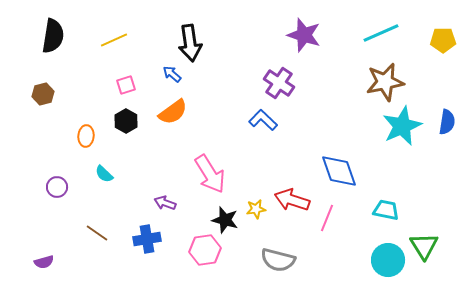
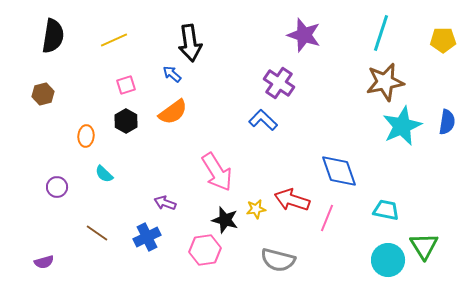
cyan line: rotated 48 degrees counterclockwise
pink arrow: moved 7 px right, 2 px up
blue cross: moved 2 px up; rotated 16 degrees counterclockwise
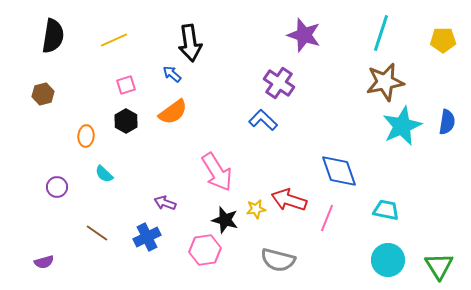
red arrow: moved 3 px left
green triangle: moved 15 px right, 20 px down
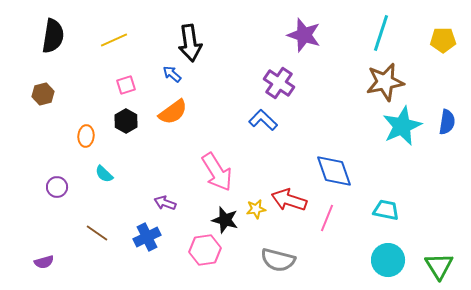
blue diamond: moved 5 px left
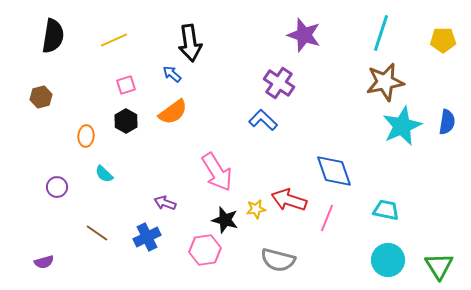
brown hexagon: moved 2 px left, 3 px down
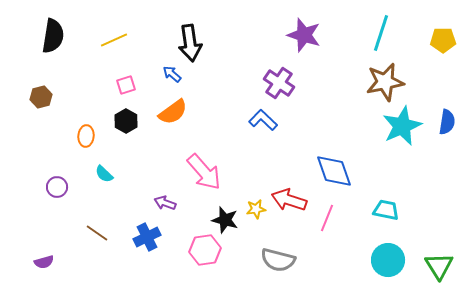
pink arrow: moved 13 px left; rotated 9 degrees counterclockwise
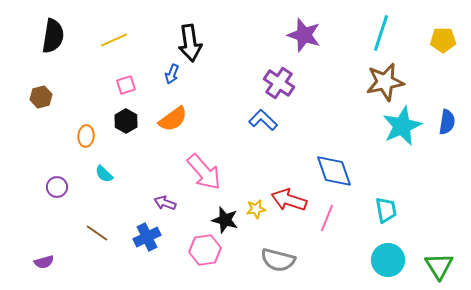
blue arrow: rotated 108 degrees counterclockwise
orange semicircle: moved 7 px down
cyan trapezoid: rotated 68 degrees clockwise
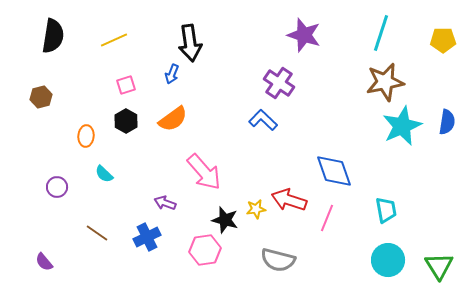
purple semicircle: rotated 66 degrees clockwise
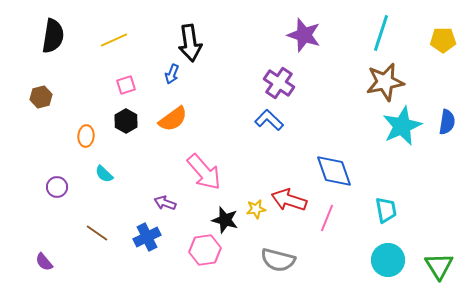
blue L-shape: moved 6 px right
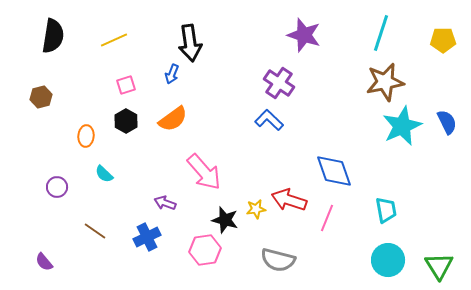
blue semicircle: rotated 35 degrees counterclockwise
brown line: moved 2 px left, 2 px up
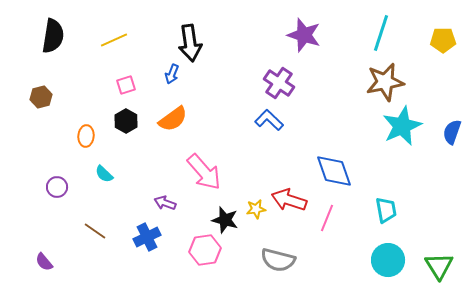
blue semicircle: moved 5 px right, 10 px down; rotated 135 degrees counterclockwise
